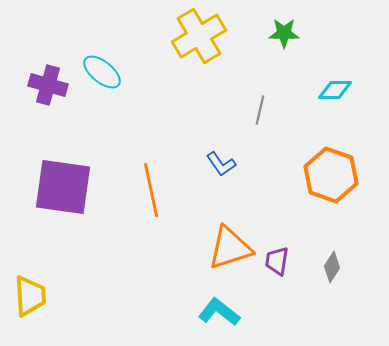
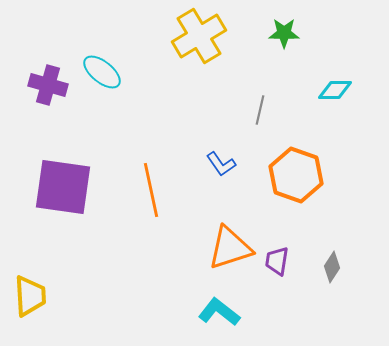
orange hexagon: moved 35 px left
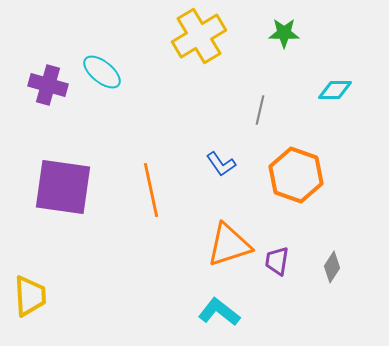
orange triangle: moved 1 px left, 3 px up
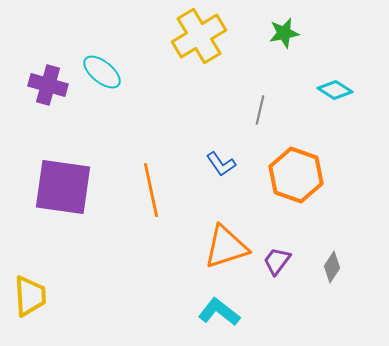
green star: rotated 12 degrees counterclockwise
cyan diamond: rotated 32 degrees clockwise
orange triangle: moved 3 px left, 2 px down
purple trapezoid: rotated 28 degrees clockwise
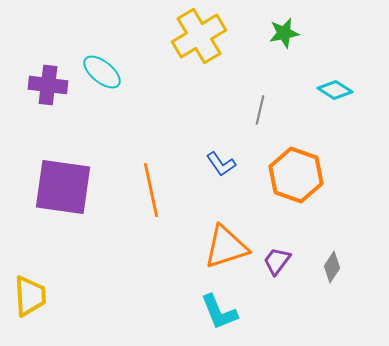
purple cross: rotated 9 degrees counterclockwise
cyan L-shape: rotated 150 degrees counterclockwise
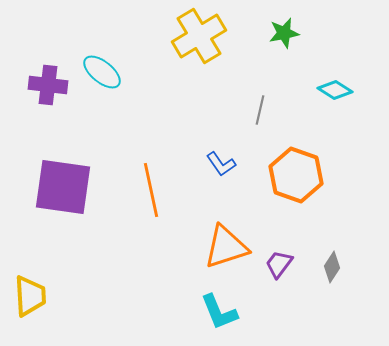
purple trapezoid: moved 2 px right, 3 px down
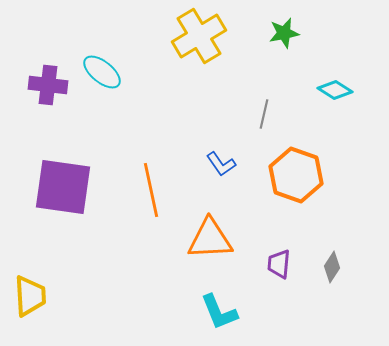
gray line: moved 4 px right, 4 px down
orange triangle: moved 16 px left, 8 px up; rotated 15 degrees clockwise
purple trapezoid: rotated 32 degrees counterclockwise
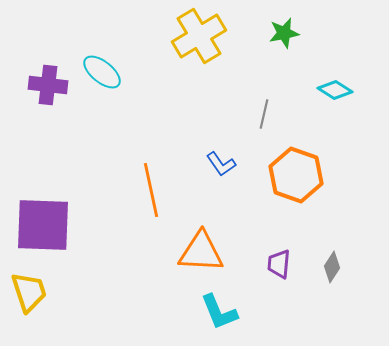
purple square: moved 20 px left, 38 px down; rotated 6 degrees counterclockwise
orange triangle: moved 9 px left, 13 px down; rotated 6 degrees clockwise
yellow trapezoid: moved 1 px left, 4 px up; rotated 15 degrees counterclockwise
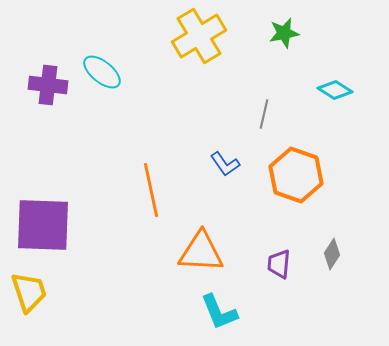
blue L-shape: moved 4 px right
gray diamond: moved 13 px up
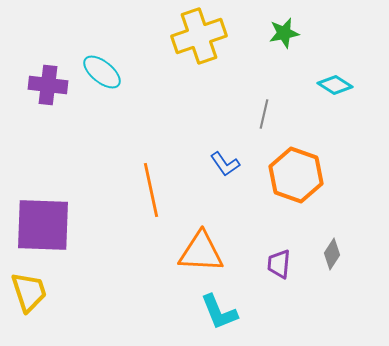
yellow cross: rotated 12 degrees clockwise
cyan diamond: moved 5 px up
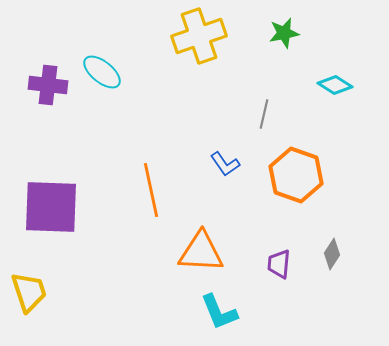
purple square: moved 8 px right, 18 px up
